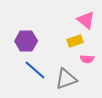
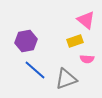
purple hexagon: rotated 10 degrees counterclockwise
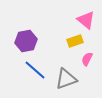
pink semicircle: rotated 112 degrees clockwise
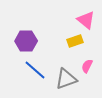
purple hexagon: rotated 10 degrees clockwise
pink semicircle: moved 7 px down
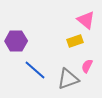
purple hexagon: moved 10 px left
gray triangle: moved 2 px right
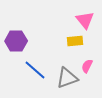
pink triangle: moved 1 px left; rotated 12 degrees clockwise
yellow rectangle: rotated 14 degrees clockwise
gray triangle: moved 1 px left, 1 px up
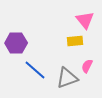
purple hexagon: moved 2 px down
